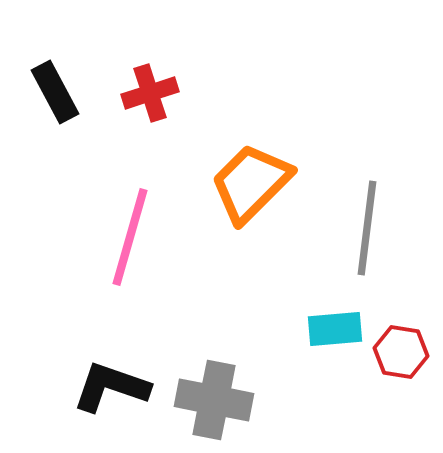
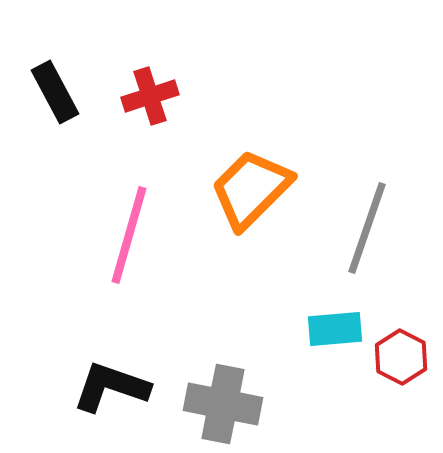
red cross: moved 3 px down
orange trapezoid: moved 6 px down
gray line: rotated 12 degrees clockwise
pink line: moved 1 px left, 2 px up
red hexagon: moved 5 px down; rotated 18 degrees clockwise
gray cross: moved 9 px right, 4 px down
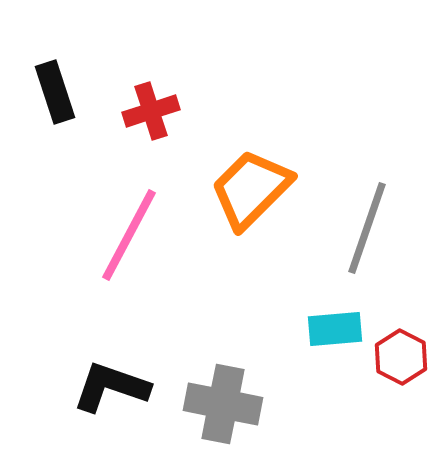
black rectangle: rotated 10 degrees clockwise
red cross: moved 1 px right, 15 px down
pink line: rotated 12 degrees clockwise
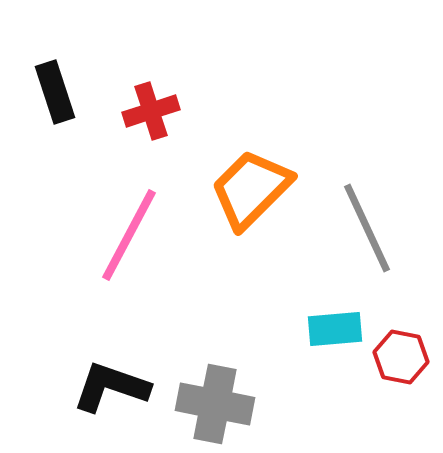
gray line: rotated 44 degrees counterclockwise
red hexagon: rotated 16 degrees counterclockwise
gray cross: moved 8 px left
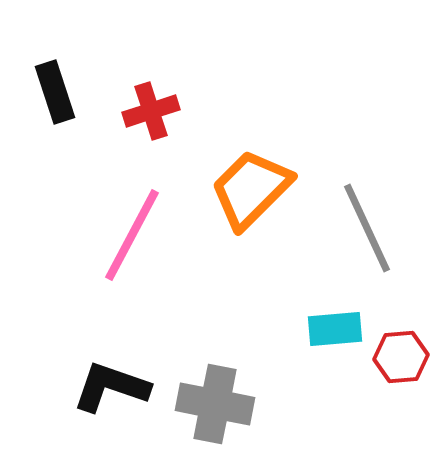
pink line: moved 3 px right
red hexagon: rotated 16 degrees counterclockwise
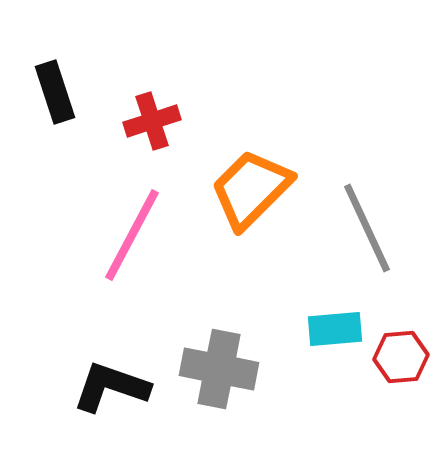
red cross: moved 1 px right, 10 px down
gray cross: moved 4 px right, 35 px up
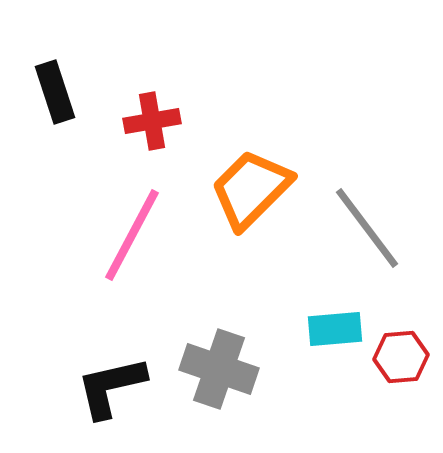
red cross: rotated 8 degrees clockwise
gray line: rotated 12 degrees counterclockwise
gray cross: rotated 8 degrees clockwise
black L-shape: rotated 32 degrees counterclockwise
